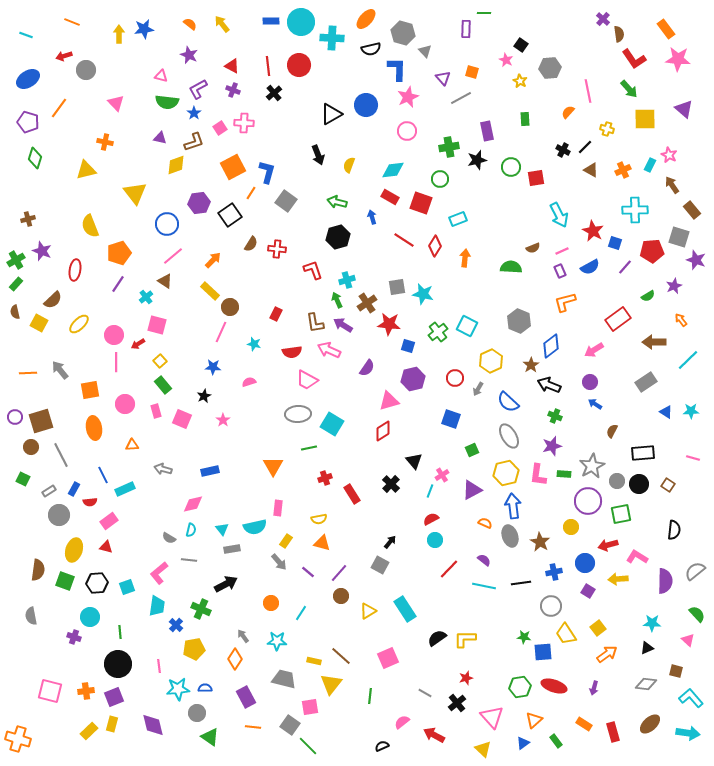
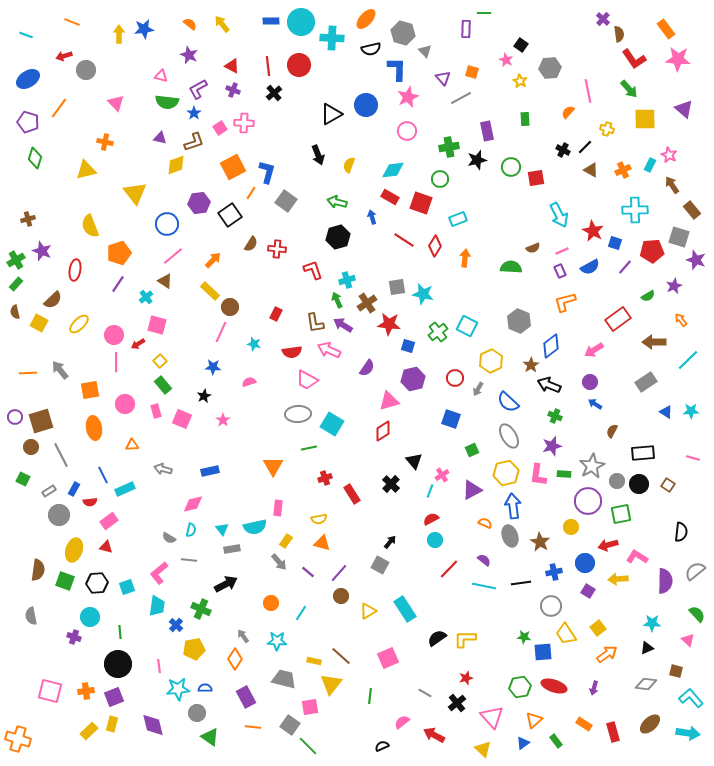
black semicircle at (674, 530): moved 7 px right, 2 px down
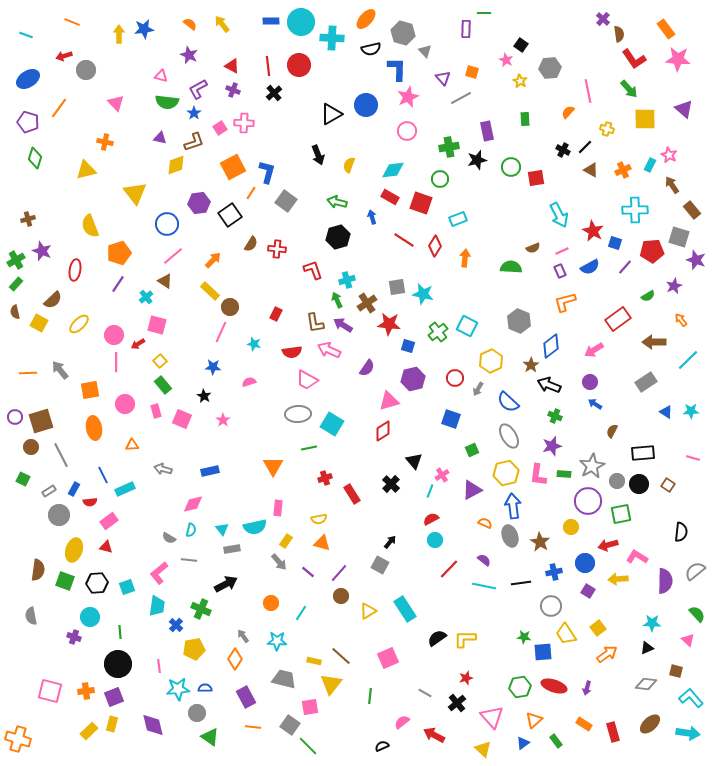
black star at (204, 396): rotated 16 degrees counterclockwise
purple arrow at (594, 688): moved 7 px left
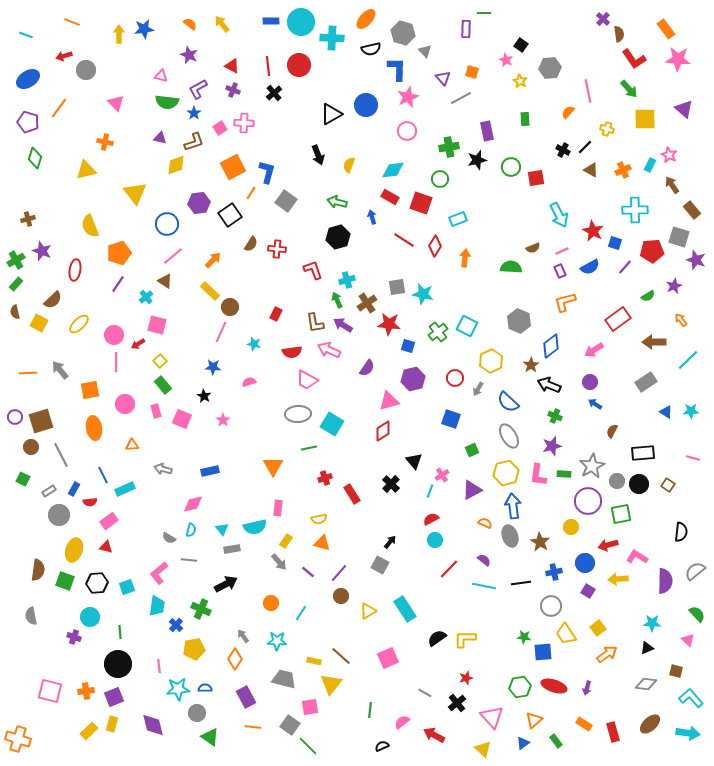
green line at (370, 696): moved 14 px down
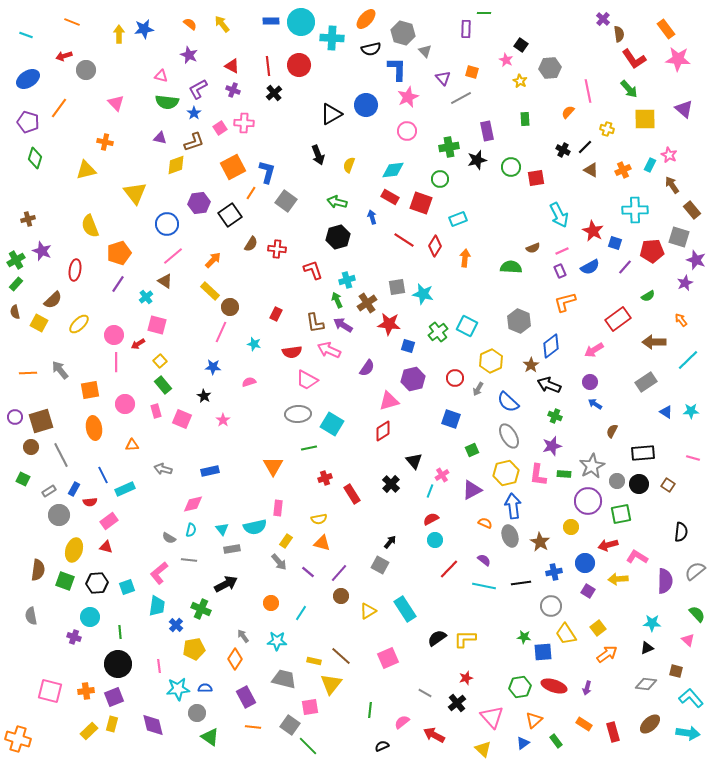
purple star at (674, 286): moved 11 px right, 3 px up
